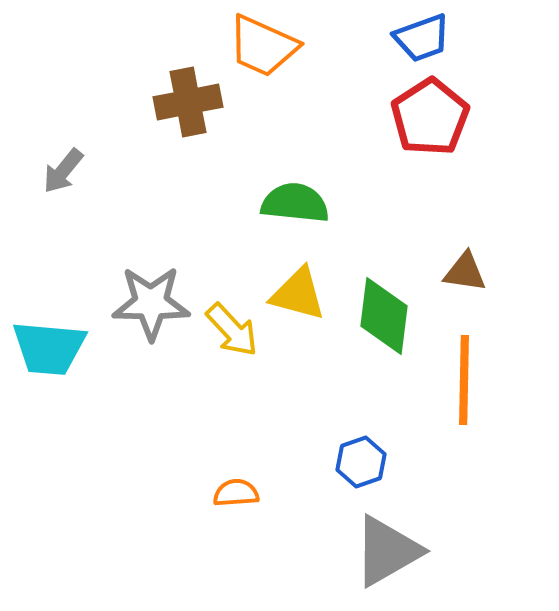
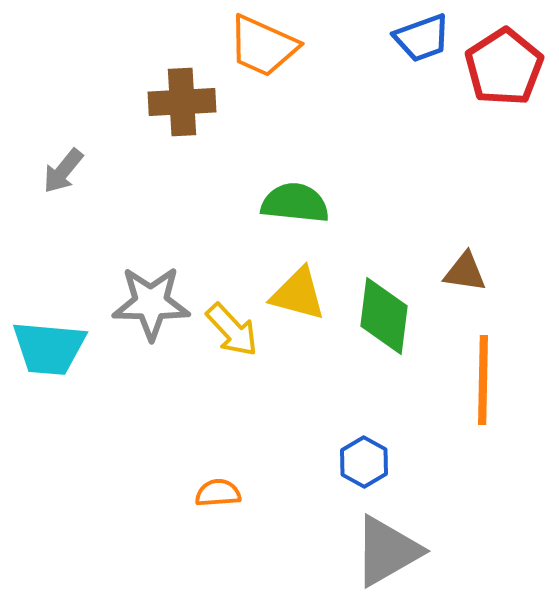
brown cross: moved 6 px left; rotated 8 degrees clockwise
red pentagon: moved 74 px right, 50 px up
orange line: moved 19 px right
blue hexagon: moved 3 px right; rotated 12 degrees counterclockwise
orange semicircle: moved 18 px left
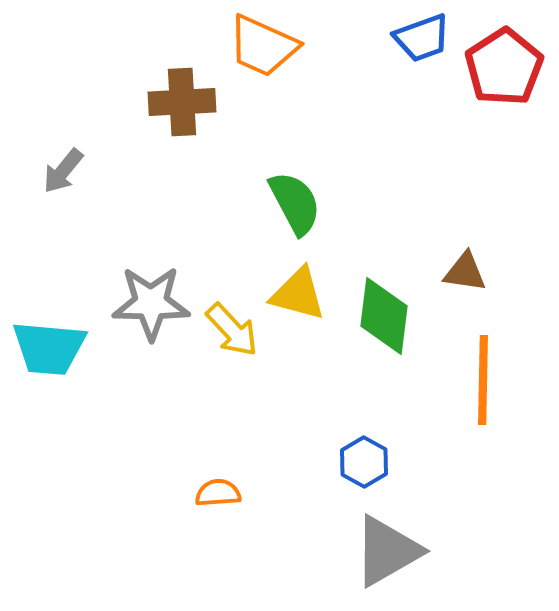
green semicircle: rotated 56 degrees clockwise
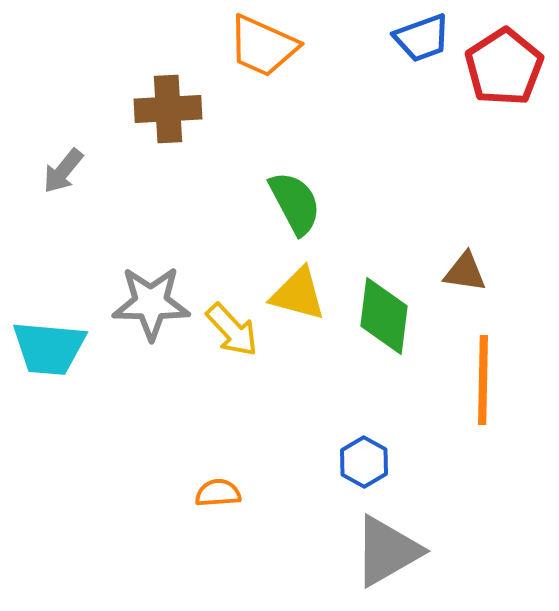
brown cross: moved 14 px left, 7 px down
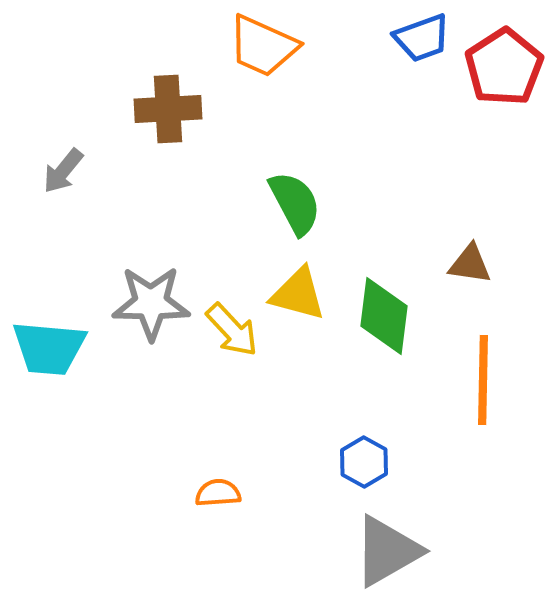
brown triangle: moved 5 px right, 8 px up
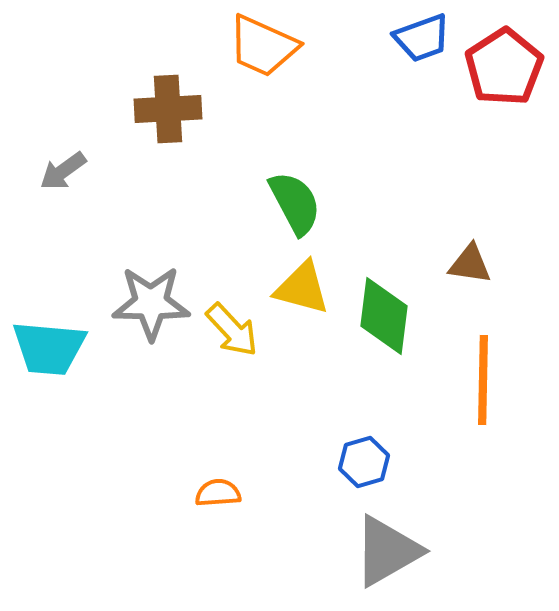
gray arrow: rotated 15 degrees clockwise
yellow triangle: moved 4 px right, 6 px up
blue hexagon: rotated 15 degrees clockwise
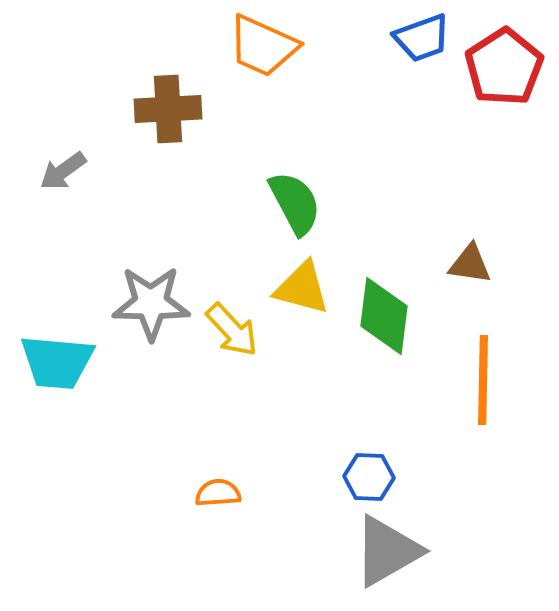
cyan trapezoid: moved 8 px right, 14 px down
blue hexagon: moved 5 px right, 15 px down; rotated 18 degrees clockwise
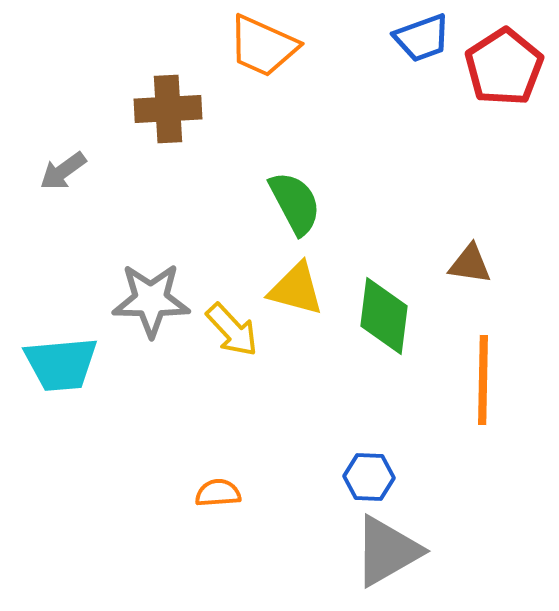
yellow triangle: moved 6 px left, 1 px down
gray star: moved 3 px up
cyan trapezoid: moved 4 px right, 2 px down; rotated 10 degrees counterclockwise
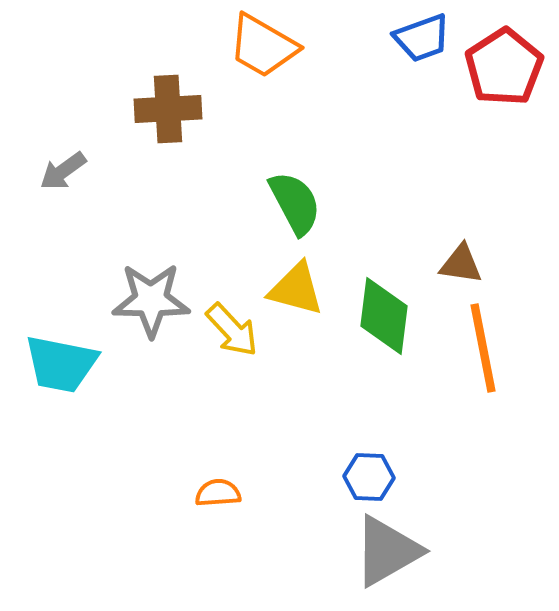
orange trapezoid: rotated 6 degrees clockwise
brown triangle: moved 9 px left
cyan trapezoid: rotated 16 degrees clockwise
orange line: moved 32 px up; rotated 12 degrees counterclockwise
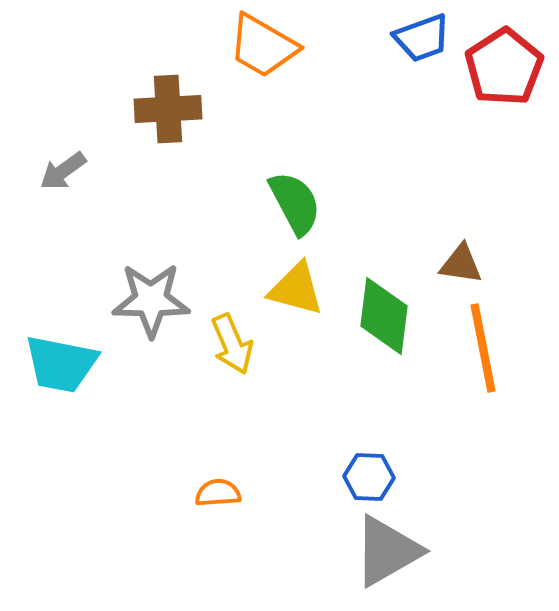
yellow arrow: moved 14 px down; rotated 20 degrees clockwise
